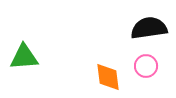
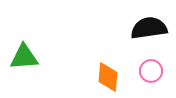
pink circle: moved 5 px right, 5 px down
orange diamond: rotated 12 degrees clockwise
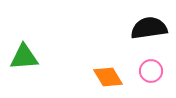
orange diamond: rotated 36 degrees counterclockwise
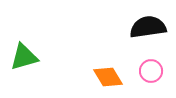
black semicircle: moved 1 px left, 1 px up
green triangle: rotated 12 degrees counterclockwise
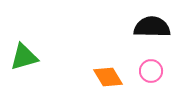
black semicircle: moved 4 px right; rotated 9 degrees clockwise
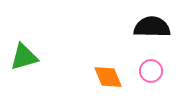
orange diamond: rotated 8 degrees clockwise
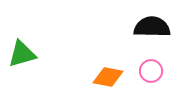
green triangle: moved 2 px left, 3 px up
orange diamond: rotated 56 degrees counterclockwise
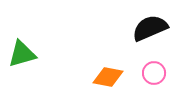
black semicircle: moved 2 px left, 1 px down; rotated 24 degrees counterclockwise
pink circle: moved 3 px right, 2 px down
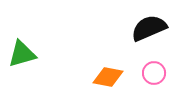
black semicircle: moved 1 px left
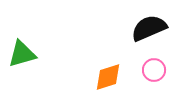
pink circle: moved 3 px up
orange diamond: rotated 28 degrees counterclockwise
